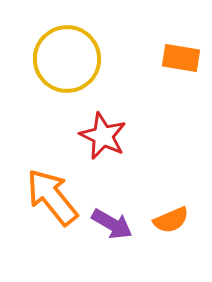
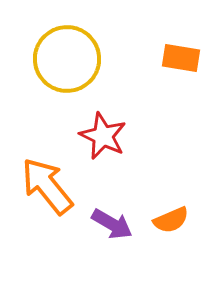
orange arrow: moved 5 px left, 11 px up
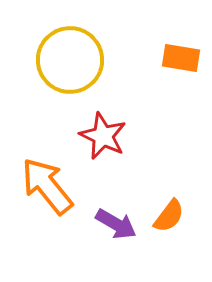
yellow circle: moved 3 px right, 1 px down
orange semicircle: moved 2 px left, 4 px up; rotated 30 degrees counterclockwise
purple arrow: moved 4 px right
